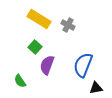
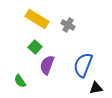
yellow rectangle: moved 2 px left
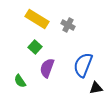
purple semicircle: moved 3 px down
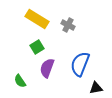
green square: moved 2 px right; rotated 16 degrees clockwise
blue semicircle: moved 3 px left, 1 px up
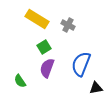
green square: moved 7 px right
blue semicircle: moved 1 px right
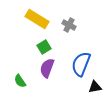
gray cross: moved 1 px right
black triangle: moved 1 px left, 1 px up
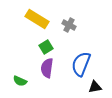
green square: moved 2 px right
purple semicircle: rotated 12 degrees counterclockwise
green semicircle: rotated 32 degrees counterclockwise
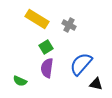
blue semicircle: rotated 20 degrees clockwise
black triangle: moved 1 px right, 3 px up; rotated 24 degrees clockwise
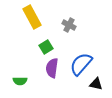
yellow rectangle: moved 5 px left, 2 px up; rotated 30 degrees clockwise
purple semicircle: moved 5 px right
green semicircle: rotated 24 degrees counterclockwise
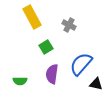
purple semicircle: moved 6 px down
